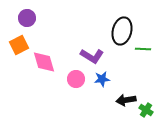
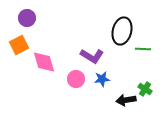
green cross: moved 1 px left, 21 px up
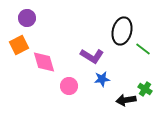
green line: rotated 35 degrees clockwise
pink circle: moved 7 px left, 7 px down
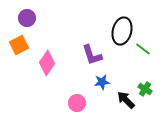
purple L-shape: moved 1 px up; rotated 40 degrees clockwise
pink diamond: moved 3 px right, 1 px down; rotated 50 degrees clockwise
blue star: moved 3 px down
pink circle: moved 8 px right, 17 px down
black arrow: rotated 54 degrees clockwise
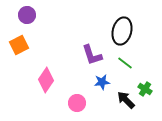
purple circle: moved 3 px up
green line: moved 18 px left, 14 px down
pink diamond: moved 1 px left, 17 px down
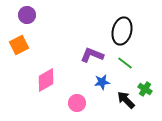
purple L-shape: rotated 130 degrees clockwise
pink diamond: rotated 25 degrees clockwise
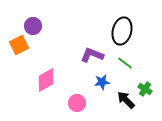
purple circle: moved 6 px right, 11 px down
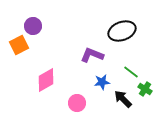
black ellipse: rotated 56 degrees clockwise
green line: moved 6 px right, 9 px down
black arrow: moved 3 px left, 1 px up
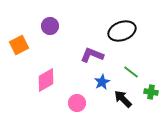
purple circle: moved 17 px right
blue star: rotated 21 degrees counterclockwise
green cross: moved 6 px right, 3 px down; rotated 24 degrees counterclockwise
